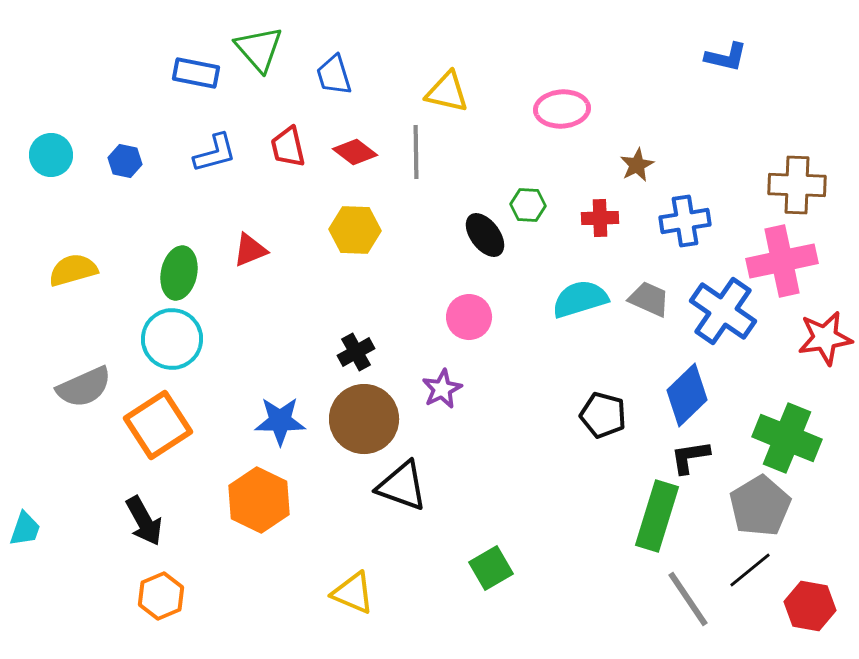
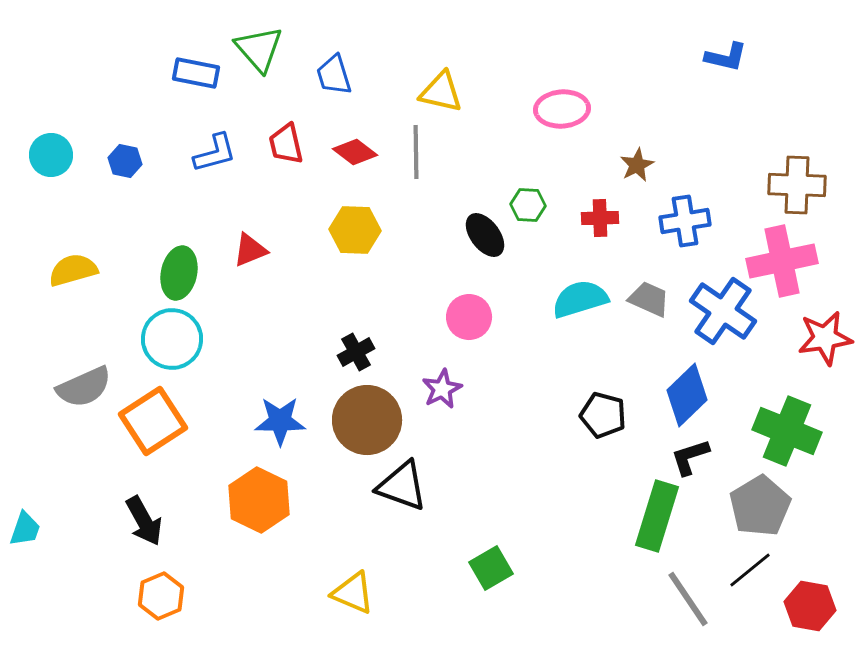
yellow triangle at (447, 92): moved 6 px left
red trapezoid at (288, 147): moved 2 px left, 3 px up
brown circle at (364, 419): moved 3 px right, 1 px down
orange square at (158, 425): moved 5 px left, 4 px up
green cross at (787, 438): moved 7 px up
black L-shape at (690, 457): rotated 9 degrees counterclockwise
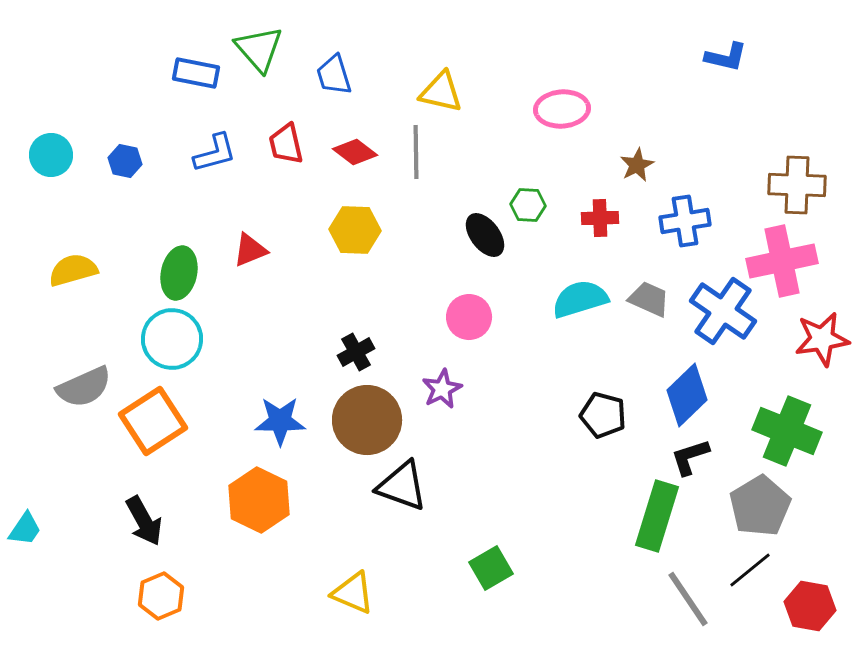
red star at (825, 338): moved 3 px left, 1 px down
cyan trapezoid at (25, 529): rotated 15 degrees clockwise
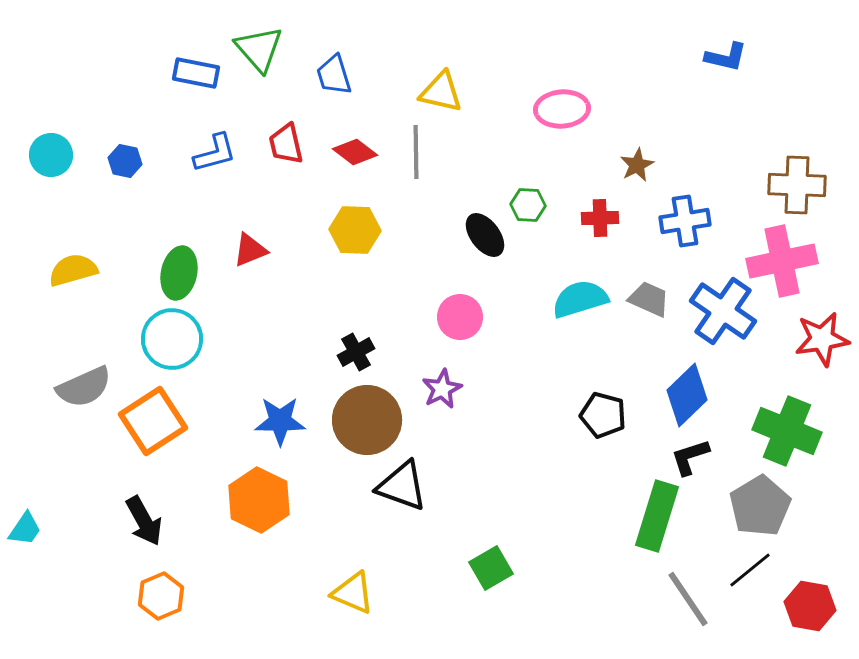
pink circle at (469, 317): moved 9 px left
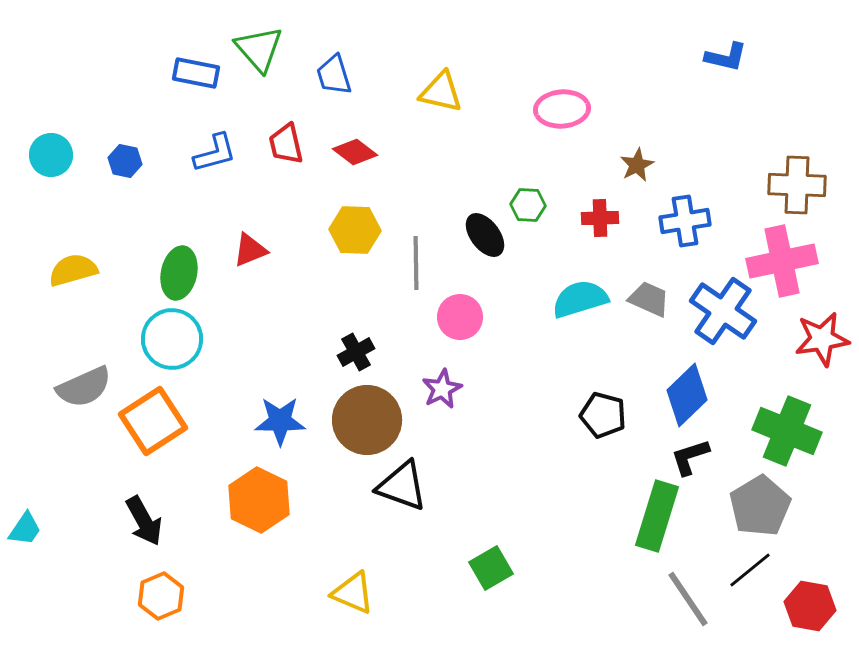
gray line at (416, 152): moved 111 px down
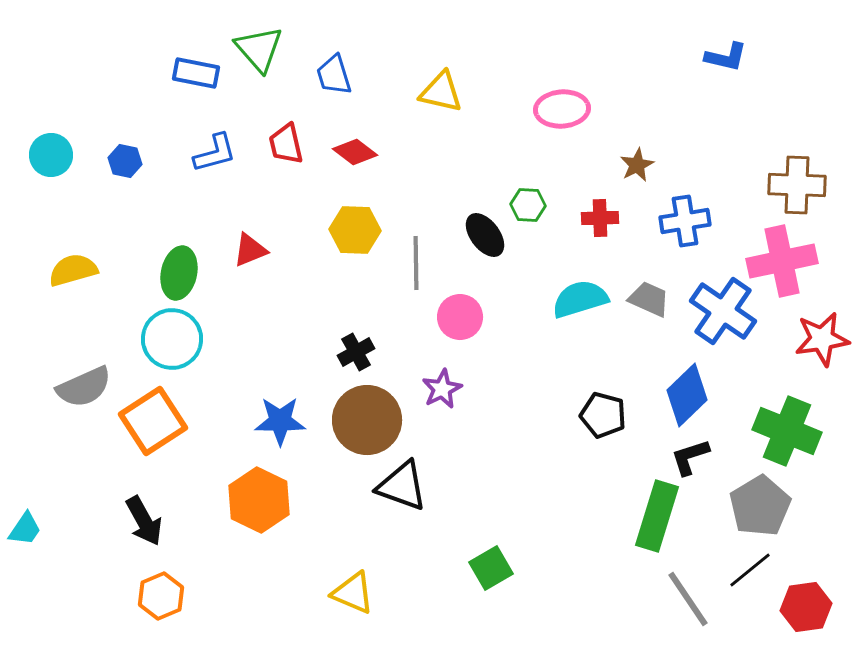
red hexagon at (810, 606): moved 4 px left, 1 px down; rotated 18 degrees counterclockwise
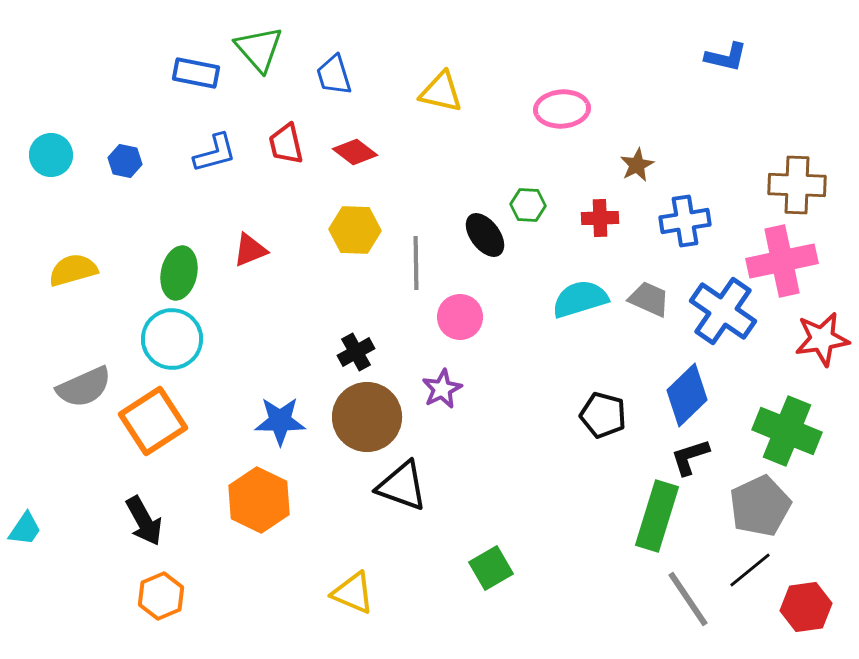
brown circle at (367, 420): moved 3 px up
gray pentagon at (760, 506): rotated 6 degrees clockwise
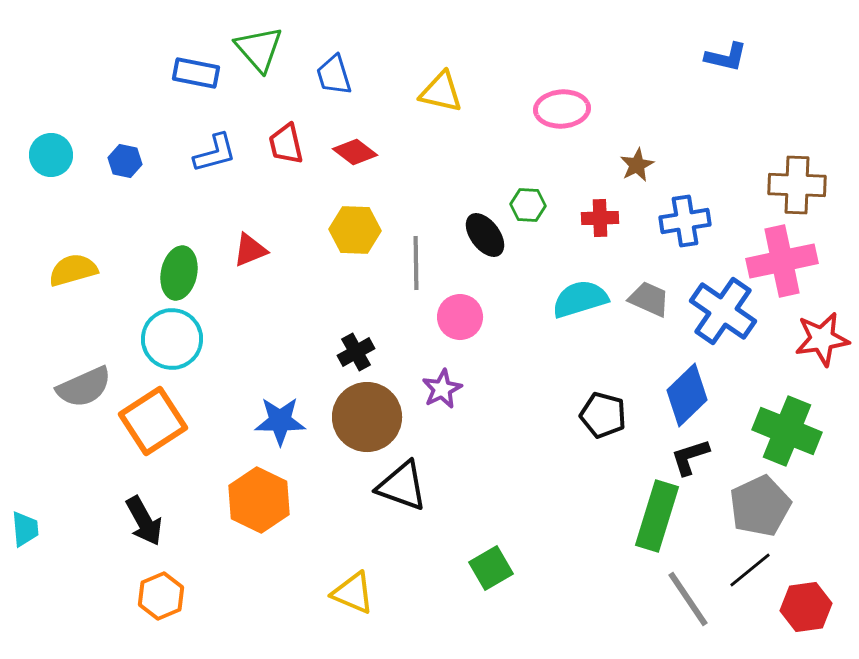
cyan trapezoid at (25, 529): rotated 39 degrees counterclockwise
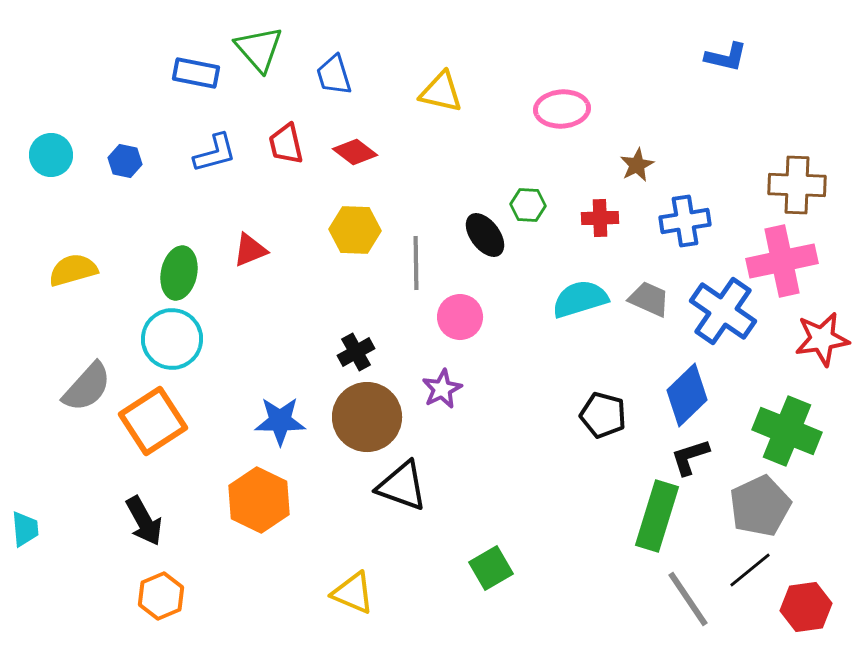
gray semicircle at (84, 387): moved 3 px right; rotated 24 degrees counterclockwise
